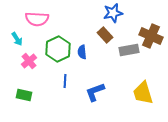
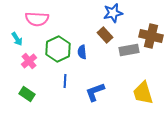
brown cross: rotated 10 degrees counterclockwise
green rectangle: moved 3 px right, 1 px up; rotated 21 degrees clockwise
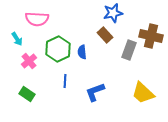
gray rectangle: rotated 60 degrees counterclockwise
yellow trapezoid: rotated 30 degrees counterclockwise
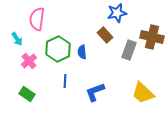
blue star: moved 4 px right
pink semicircle: rotated 95 degrees clockwise
brown cross: moved 1 px right, 1 px down
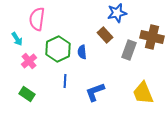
yellow trapezoid: rotated 25 degrees clockwise
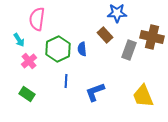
blue star: rotated 12 degrees clockwise
cyan arrow: moved 2 px right, 1 px down
blue semicircle: moved 3 px up
blue line: moved 1 px right
yellow trapezoid: moved 3 px down
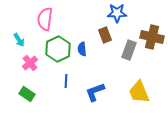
pink semicircle: moved 8 px right
brown rectangle: rotated 21 degrees clockwise
pink cross: moved 1 px right, 2 px down
yellow trapezoid: moved 4 px left, 4 px up
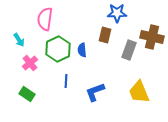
brown rectangle: rotated 35 degrees clockwise
blue semicircle: moved 1 px down
